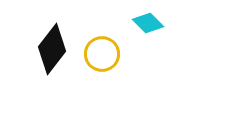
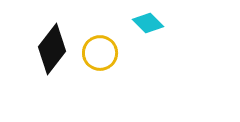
yellow circle: moved 2 px left, 1 px up
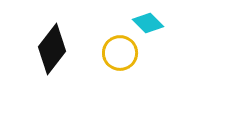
yellow circle: moved 20 px right
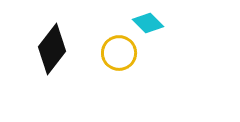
yellow circle: moved 1 px left
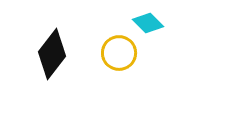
black diamond: moved 5 px down
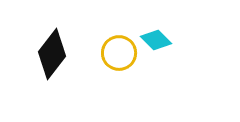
cyan diamond: moved 8 px right, 17 px down
